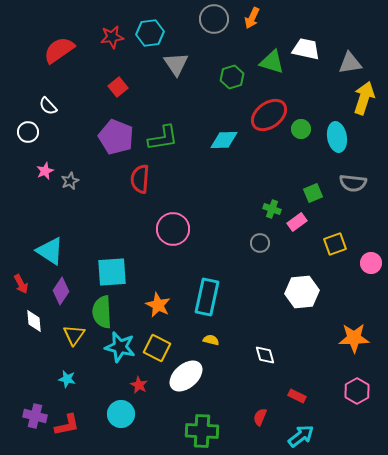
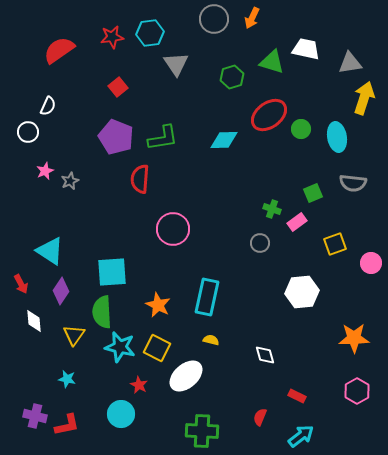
white semicircle at (48, 106): rotated 114 degrees counterclockwise
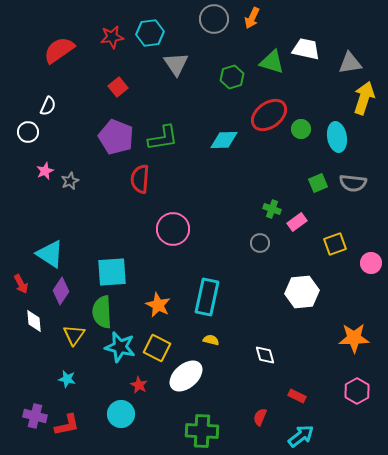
green square at (313, 193): moved 5 px right, 10 px up
cyan triangle at (50, 251): moved 3 px down
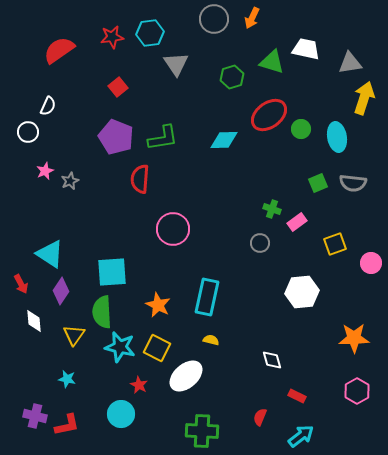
white diamond at (265, 355): moved 7 px right, 5 px down
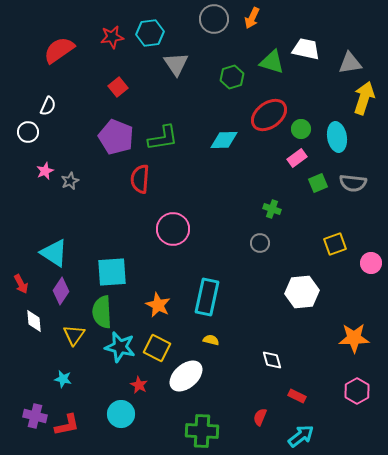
pink rectangle at (297, 222): moved 64 px up
cyan triangle at (50, 254): moved 4 px right, 1 px up
cyan star at (67, 379): moved 4 px left
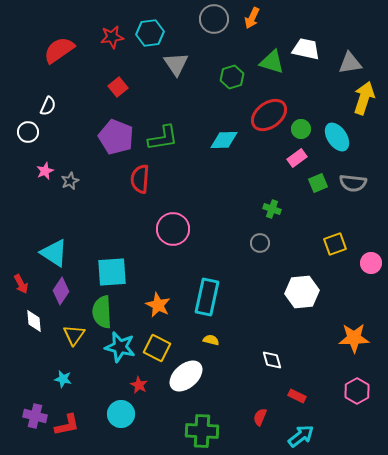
cyan ellipse at (337, 137): rotated 24 degrees counterclockwise
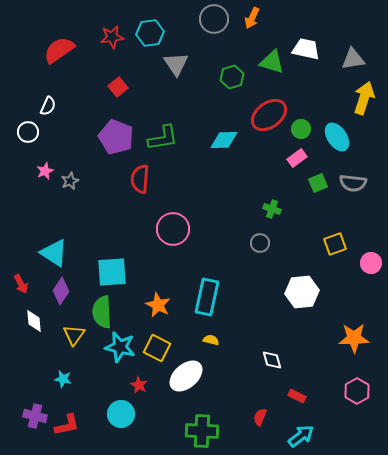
gray triangle at (350, 63): moved 3 px right, 4 px up
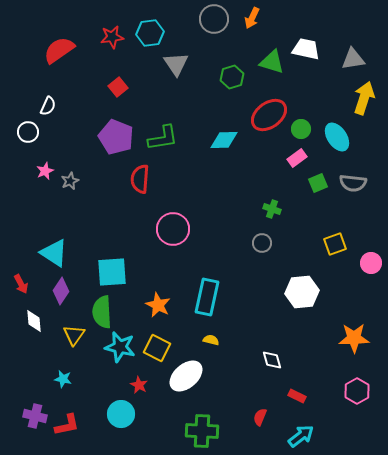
gray circle at (260, 243): moved 2 px right
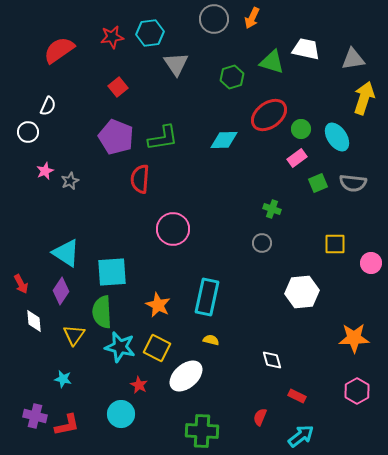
yellow square at (335, 244): rotated 20 degrees clockwise
cyan triangle at (54, 253): moved 12 px right
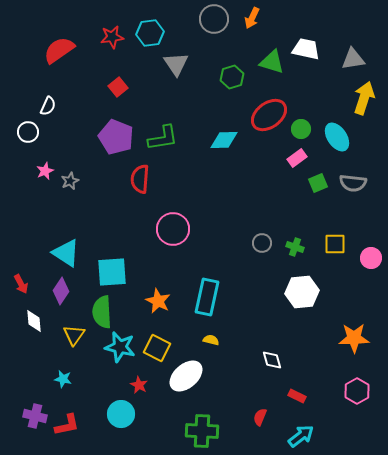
green cross at (272, 209): moved 23 px right, 38 px down
pink circle at (371, 263): moved 5 px up
orange star at (158, 305): moved 4 px up
